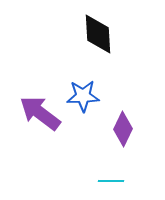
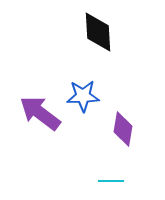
black diamond: moved 2 px up
purple diamond: rotated 16 degrees counterclockwise
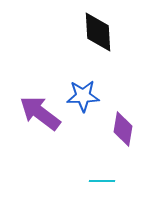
cyan line: moved 9 px left
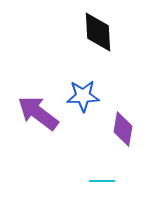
purple arrow: moved 2 px left
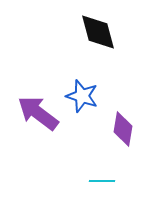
black diamond: rotated 12 degrees counterclockwise
blue star: moved 1 px left; rotated 20 degrees clockwise
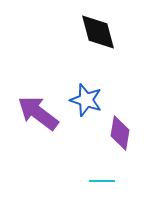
blue star: moved 4 px right, 4 px down
purple diamond: moved 3 px left, 4 px down
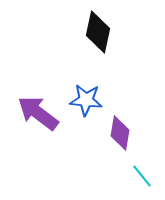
black diamond: rotated 27 degrees clockwise
blue star: rotated 12 degrees counterclockwise
cyan line: moved 40 px right, 5 px up; rotated 50 degrees clockwise
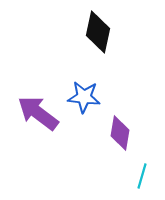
blue star: moved 2 px left, 3 px up
cyan line: rotated 55 degrees clockwise
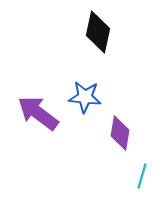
blue star: moved 1 px right
